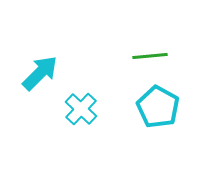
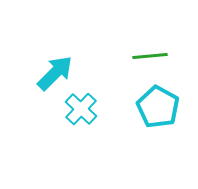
cyan arrow: moved 15 px right
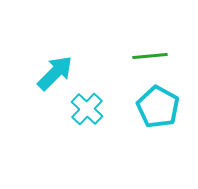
cyan cross: moved 6 px right
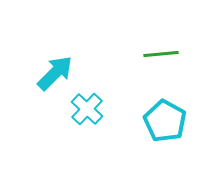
green line: moved 11 px right, 2 px up
cyan pentagon: moved 7 px right, 14 px down
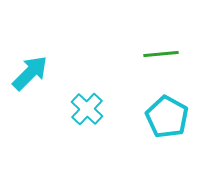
cyan arrow: moved 25 px left
cyan pentagon: moved 2 px right, 4 px up
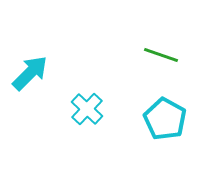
green line: moved 1 px down; rotated 24 degrees clockwise
cyan pentagon: moved 2 px left, 2 px down
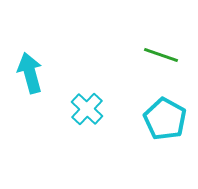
cyan arrow: rotated 60 degrees counterclockwise
